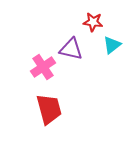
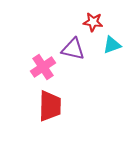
cyan triangle: rotated 18 degrees clockwise
purple triangle: moved 2 px right
red trapezoid: moved 1 px right, 3 px up; rotated 16 degrees clockwise
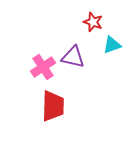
red star: rotated 12 degrees clockwise
purple triangle: moved 8 px down
red trapezoid: moved 3 px right
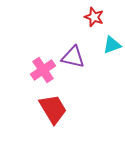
red star: moved 1 px right, 5 px up
pink cross: moved 3 px down
red trapezoid: moved 3 px down; rotated 32 degrees counterclockwise
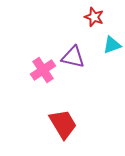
red trapezoid: moved 10 px right, 15 px down
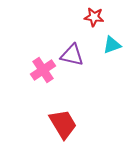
red star: rotated 12 degrees counterclockwise
purple triangle: moved 1 px left, 2 px up
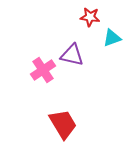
red star: moved 4 px left
cyan triangle: moved 7 px up
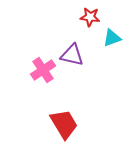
red trapezoid: moved 1 px right
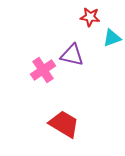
red trapezoid: rotated 28 degrees counterclockwise
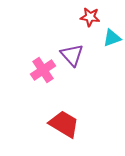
purple triangle: rotated 35 degrees clockwise
